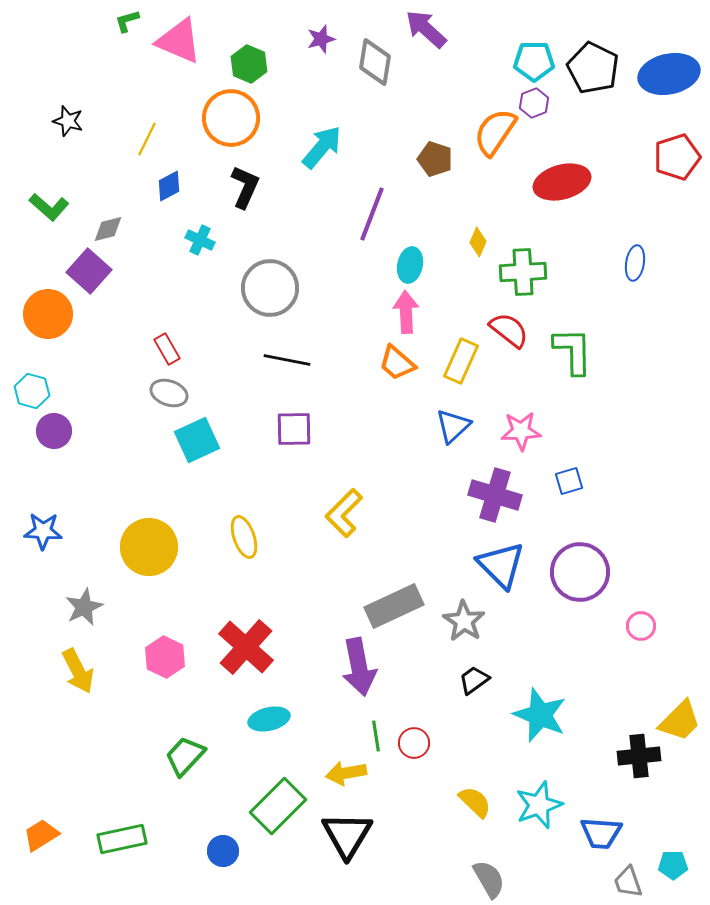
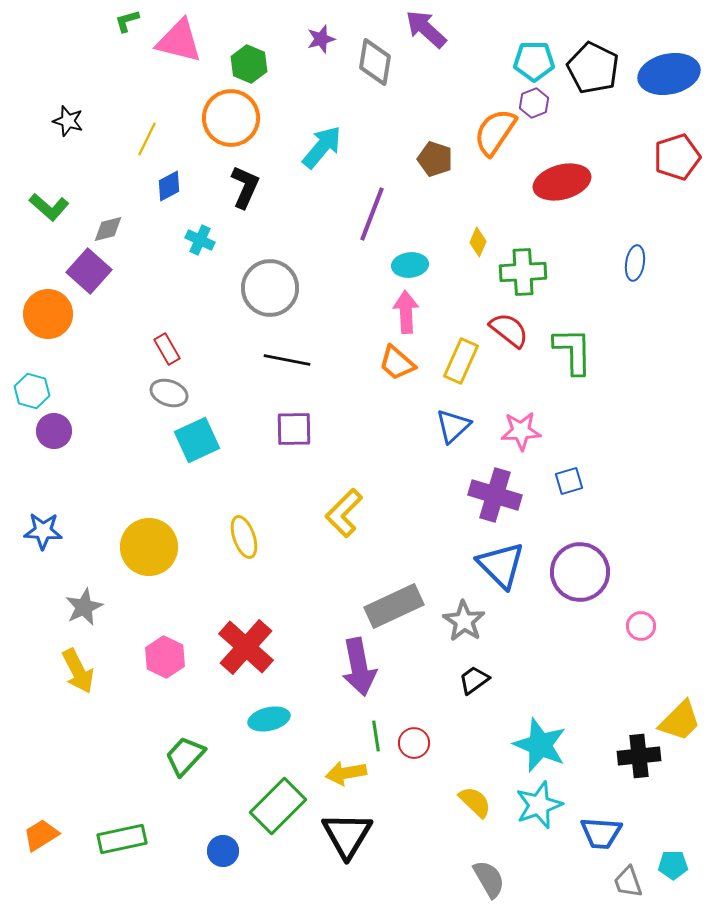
pink triangle at (179, 41): rotated 9 degrees counterclockwise
cyan ellipse at (410, 265): rotated 72 degrees clockwise
cyan star at (540, 715): moved 30 px down
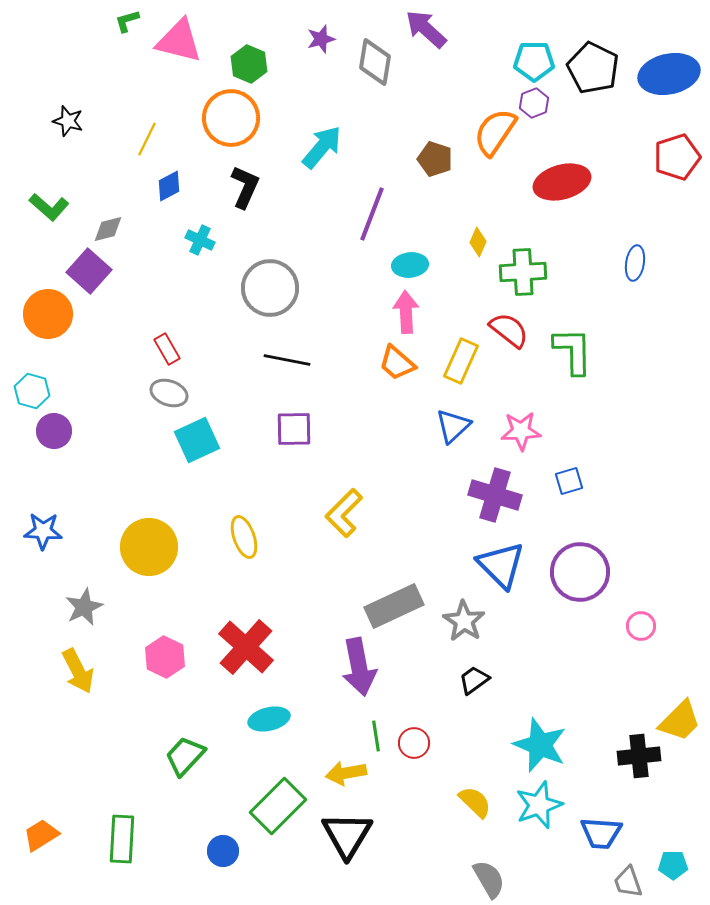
green rectangle at (122, 839): rotated 75 degrees counterclockwise
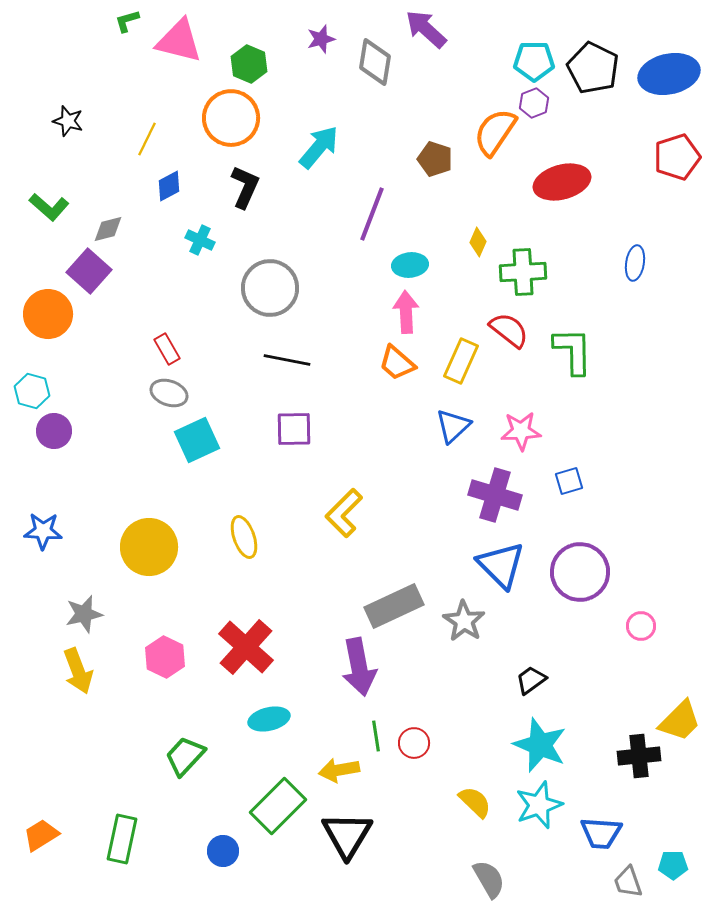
cyan arrow at (322, 147): moved 3 px left
gray star at (84, 607): moved 7 px down; rotated 12 degrees clockwise
yellow arrow at (78, 671): rotated 6 degrees clockwise
black trapezoid at (474, 680): moved 57 px right
yellow arrow at (346, 773): moved 7 px left, 3 px up
green rectangle at (122, 839): rotated 9 degrees clockwise
